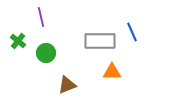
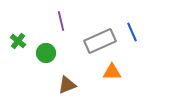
purple line: moved 20 px right, 4 px down
gray rectangle: rotated 24 degrees counterclockwise
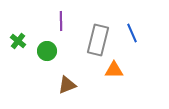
purple line: rotated 12 degrees clockwise
blue line: moved 1 px down
gray rectangle: moved 2 px left, 1 px up; rotated 52 degrees counterclockwise
green circle: moved 1 px right, 2 px up
orange triangle: moved 2 px right, 2 px up
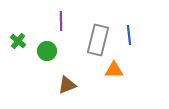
blue line: moved 3 px left, 2 px down; rotated 18 degrees clockwise
